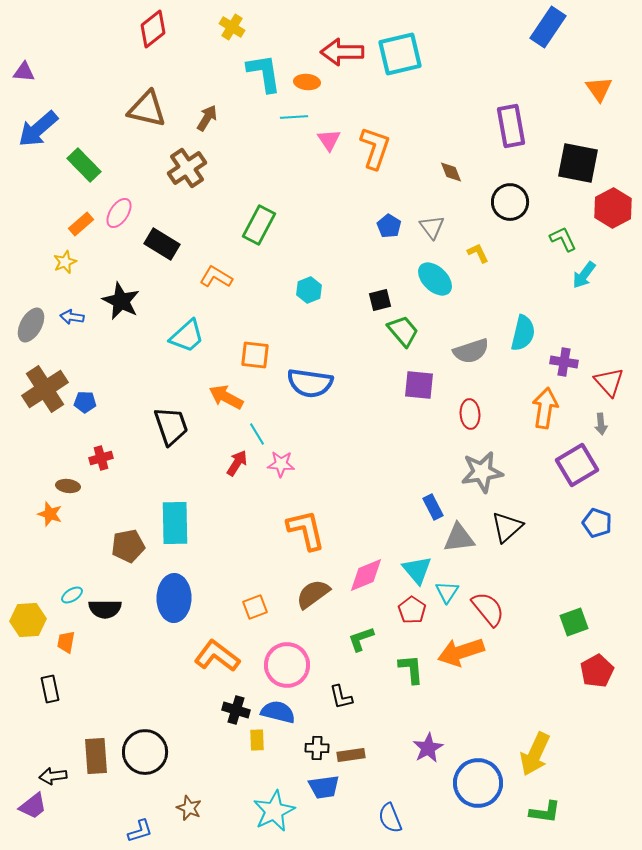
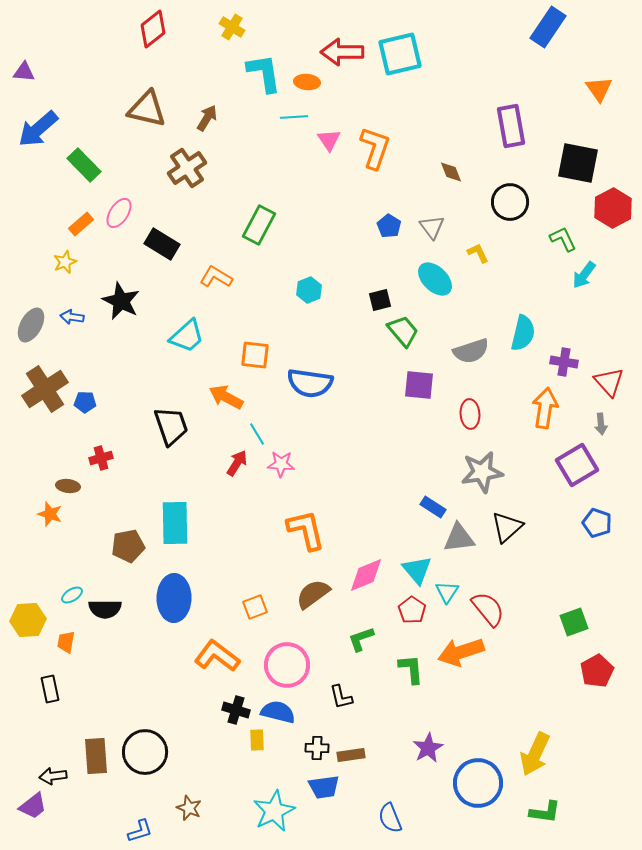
blue rectangle at (433, 507): rotated 30 degrees counterclockwise
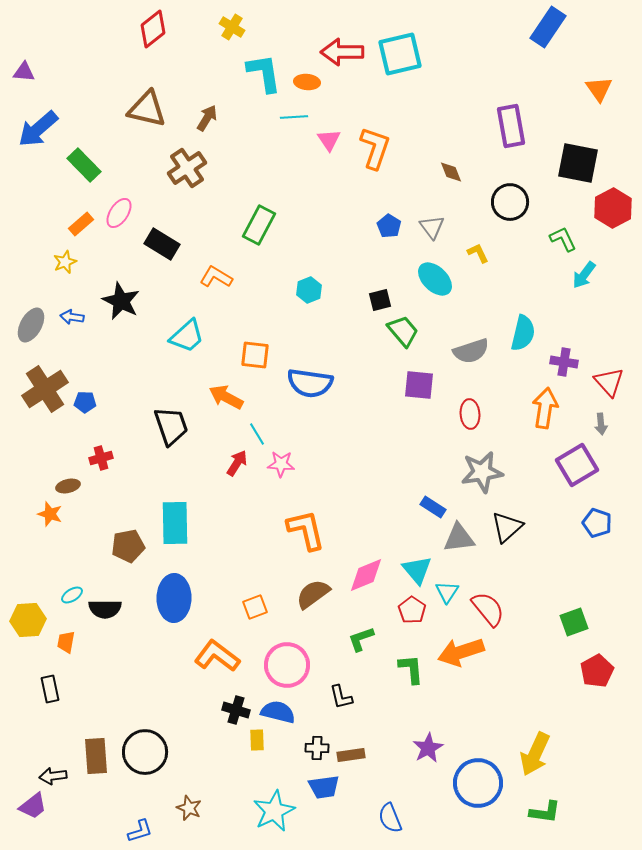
brown ellipse at (68, 486): rotated 20 degrees counterclockwise
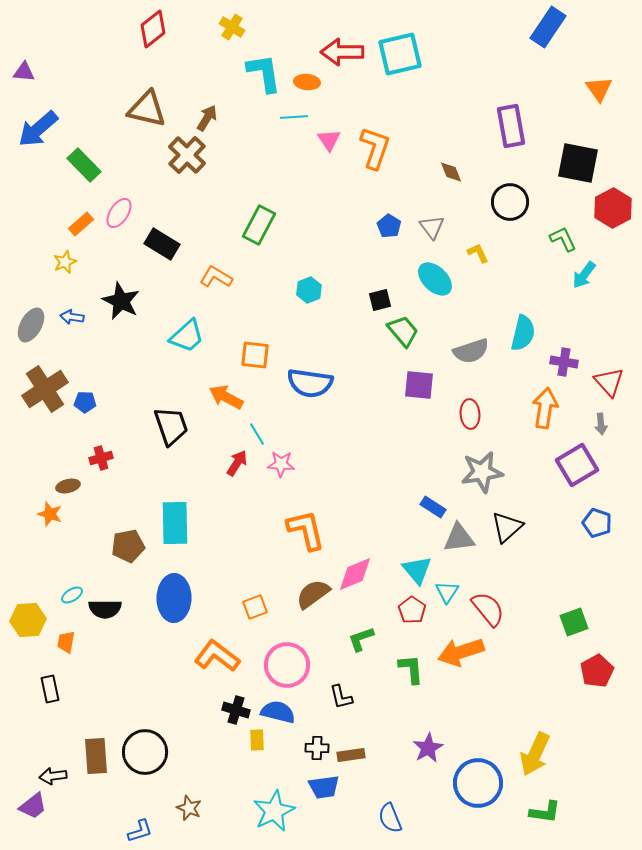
brown cross at (187, 168): moved 13 px up; rotated 12 degrees counterclockwise
pink diamond at (366, 575): moved 11 px left, 1 px up
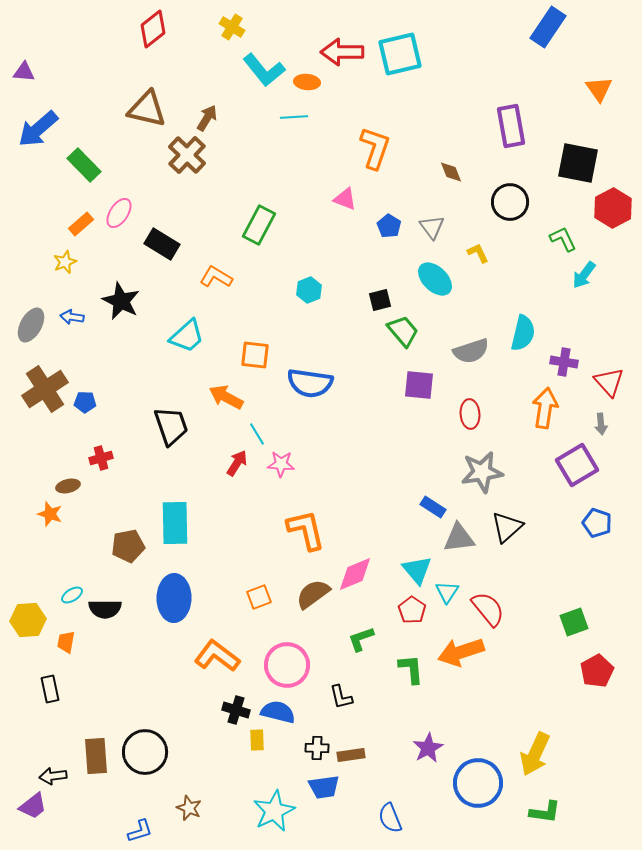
cyan L-shape at (264, 73): moved 3 px up; rotated 150 degrees clockwise
pink triangle at (329, 140): moved 16 px right, 59 px down; rotated 35 degrees counterclockwise
orange square at (255, 607): moved 4 px right, 10 px up
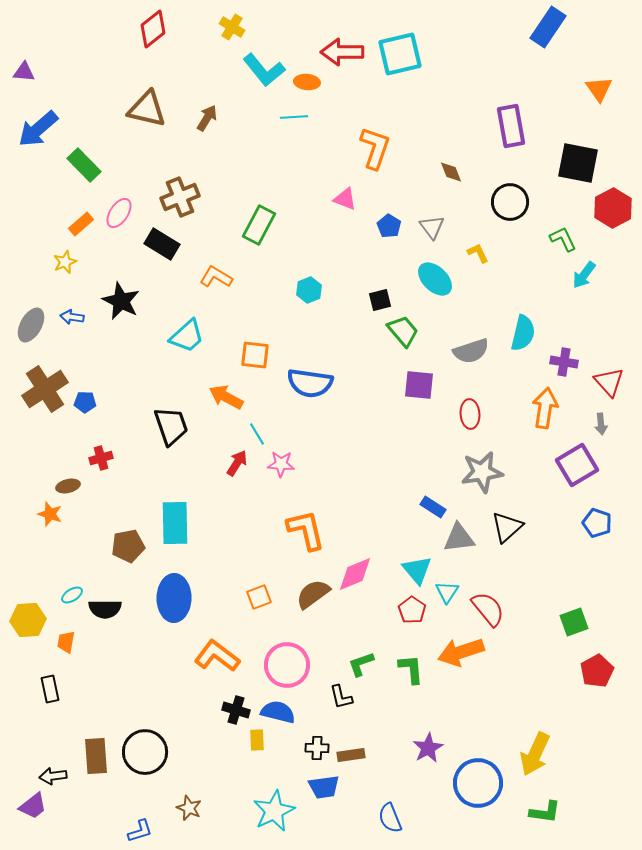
brown cross at (187, 155): moved 7 px left, 42 px down; rotated 24 degrees clockwise
green L-shape at (361, 639): moved 25 px down
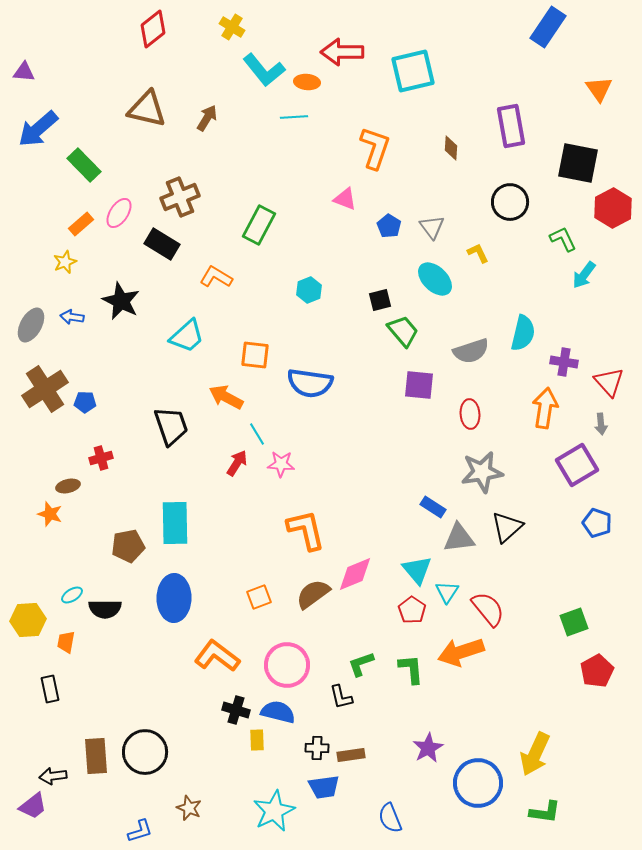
cyan square at (400, 54): moved 13 px right, 17 px down
brown diamond at (451, 172): moved 24 px up; rotated 25 degrees clockwise
